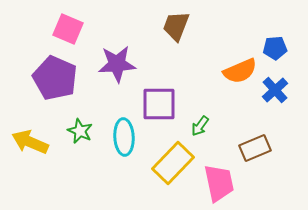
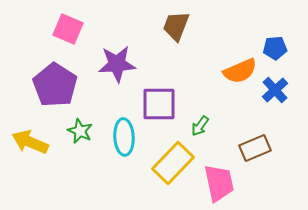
purple pentagon: moved 7 px down; rotated 9 degrees clockwise
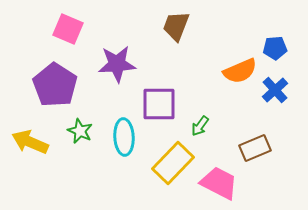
pink trapezoid: rotated 51 degrees counterclockwise
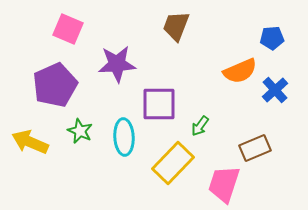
blue pentagon: moved 3 px left, 10 px up
purple pentagon: rotated 15 degrees clockwise
pink trapezoid: moved 5 px right, 1 px down; rotated 99 degrees counterclockwise
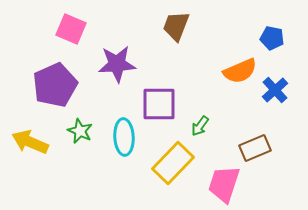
pink square: moved 3 px right
blue pentagon: rotated 15 degrees clockwise
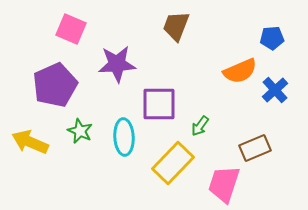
blue pentagon: rotated 15 degrees counterclockwise
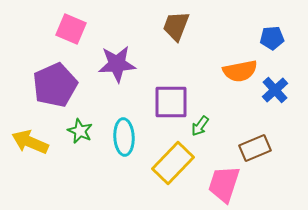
orange semicircle: rotated 12 degrees clockwise
purple square: moved 12 px right, 2 px up
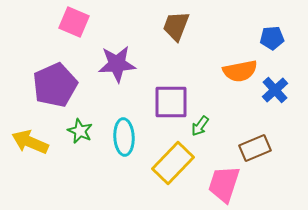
pink square: moved 3 px right, 7 px up
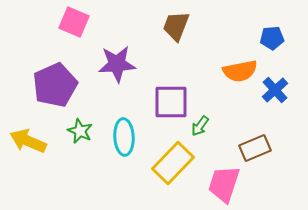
yellow arrow: moved 2 px left, 1 px up
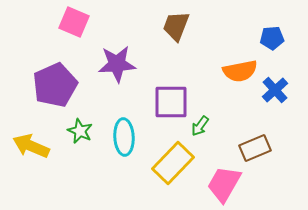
yellow arrow: moved 3 px right, 5 px down
pink trapezoid: rotated 12 degrees clockwise
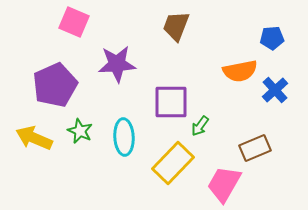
yellow arrow: moved 3 px right, 8 px up
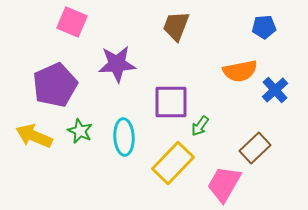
pink square: moved 2 px left
blue pentagon: moved 8 px left, 11 px up
yellow arrow: moved 2 px up
brown rectangle: rotated 20 degrees counterclockwise
